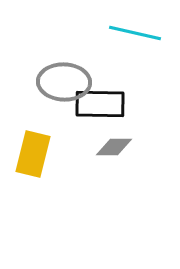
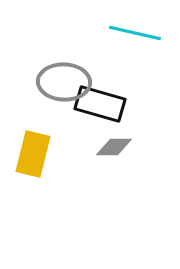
black rectangle: rotated 15 degrees clockwise
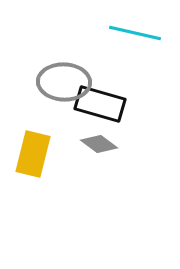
gray diamond: moved 15 px left, 3 px up; rotated 36 degrees clockwise
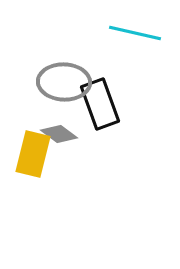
black rectangle: rotated 54 degrees clockwise
gray diamond: moved 40 px left, 10 px up
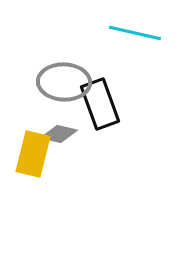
gray diamond: rotated 24 degrees counterclockwise
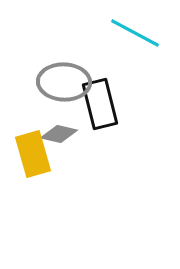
cyan line: rotated 15 degrees clockwise
black rectangle: rotated 6 degrees clockwise
yellow rectangle: rotated 30 degrees counterclockwise
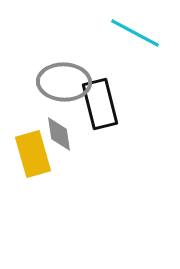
gray diamond: rotated 69 degrees clockwise
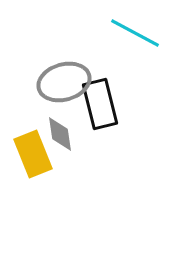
gray ellipse: rotated 18 degrees counterclockwise
gray diamond: moved 1 px right
yellow rectangle: rotated 6 degrees counterclockwise
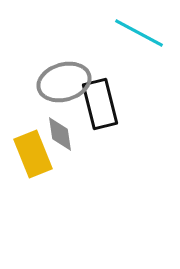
cyan line: moved 4 px right
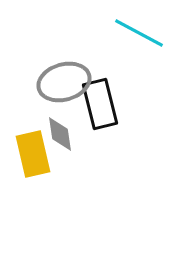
yellow rectangle: rotated 9 degrees clockwise
